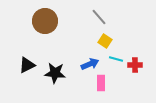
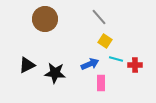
brown circle: moved 2 px up
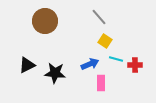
brown circle: moved 2 px down
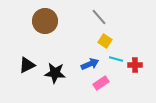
pink rectangle: rotated 56 degrees clockwise
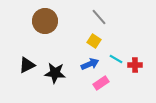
yellow square: moved 11 px left
cyan line: rotated 16 degrees clockwise
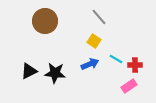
black triangle: moved 2 px right, 6 px down
pink rectangle: moved 28 px right, 3 px down
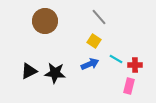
pink rectangle: rotated 42 degrees counterclockwise
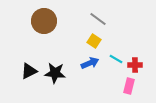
gray line: moved 1 px left, 2 px down; rotated 12 degrees counterclockwise
brown circle: moved 1 px left
blue arrow: moved 1 px up
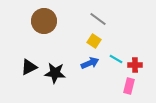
black triangle: moved 4 px up
